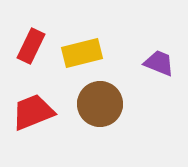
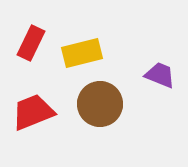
red rectangle: moved 3 px up
purple trapezoid: moved 1 px right, 12 px down
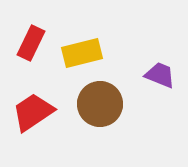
red trapezoid: rotated 12 degrees counterclockwise
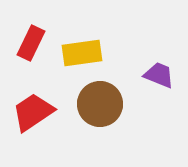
yellow rectangle: rotated 6 degrees clockwise
purple trapezoid: moved 1 px left
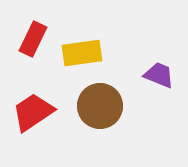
red rectangle: moved 2 px right, 4 px up
brown circle: moved 2 px down
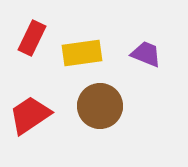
red rectangle: moved 1 px left, 1 px up
purple trapezoid: moved 13 px left, 21 px up
red trapezoid: moved 3 px left, 3 px down
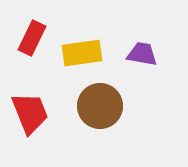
purple trapezoid: moved 4 px left; rotated 12 degrees counterclockwise
red trapezoid: moved 2 px up; rotated 102 degrees clockwise
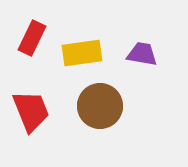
red trapezoid: moved 1 px right, 2 px up
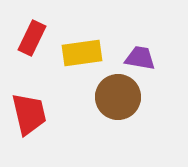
purple trapezoid: moved 2 px left, 4 px down
brown circle: moved 18 px right, 9 px up
red trapezoid: moved 2 px left, 3 px down; rotated 9 degrees clockwise
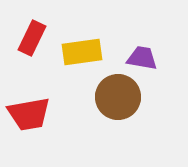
yellow rectangle: moved 1 px up
purple trapezoid: moved 2 px right
red trapezoid: rotated 93 degrees clockwise
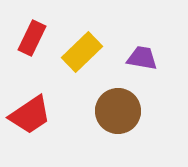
yellow rectangle: rotated 36 degrees counterclockwise
brown circle: moved 14 px down
red trapezoid: moved 1 px right, 1 px down; rotated 24 degrees counterclockwise
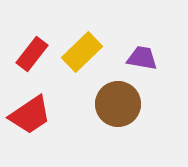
red rectangle: moved 16 px down; rotated 12 degrees clockwise
brown circle: moved 7 px up
